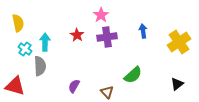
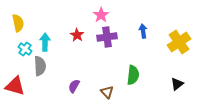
green semicircle: rotated 42 degrees counterclockwise
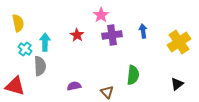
purple cross: moved 5 px right, 2 px up
purple semicircle: rotated 48 degrees clockwise
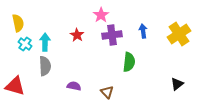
yellow cross: moved 8 px up
cyan cross: moved 5 px up
gray semicircle: moved 5 px right
green semicircle: moved 4 px left, 13 px up
purple semicircle: rotated 24 degrees clockwise
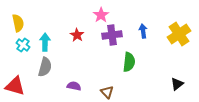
cyan cross: moved 2 px left, 1 px down
gray semicircle: moved 1 px down; rotated 18 degrees clockwise
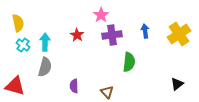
blue arrow: moved 2 px right
purple semicircle: rotated 104 degrees counterclockwise
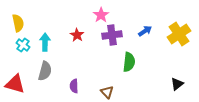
blue arrow: rotated 64 degrees clockwise
gray semicircle: moved 4 px down
red triangle: moved 2 px up
